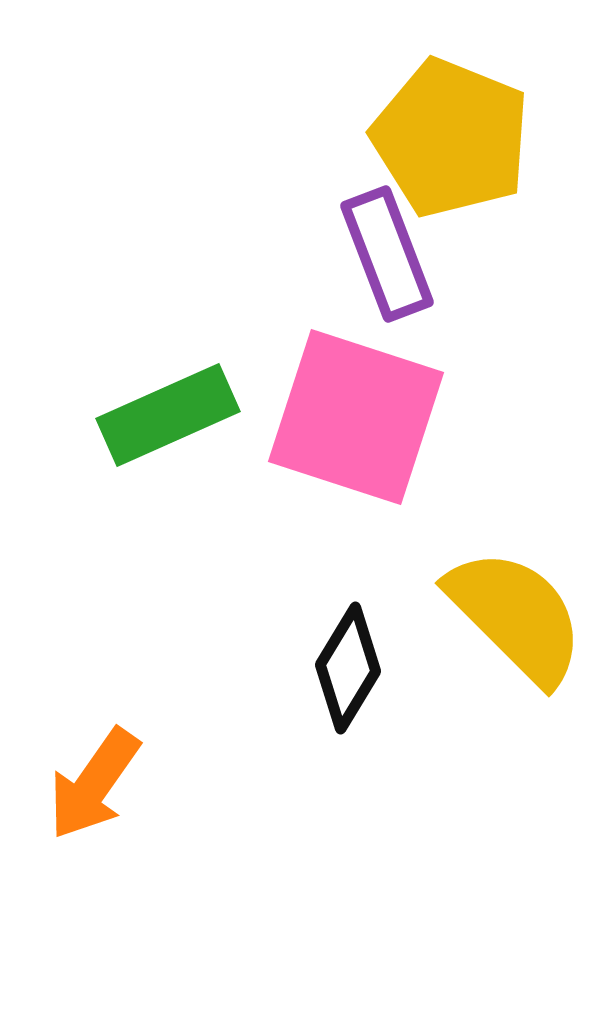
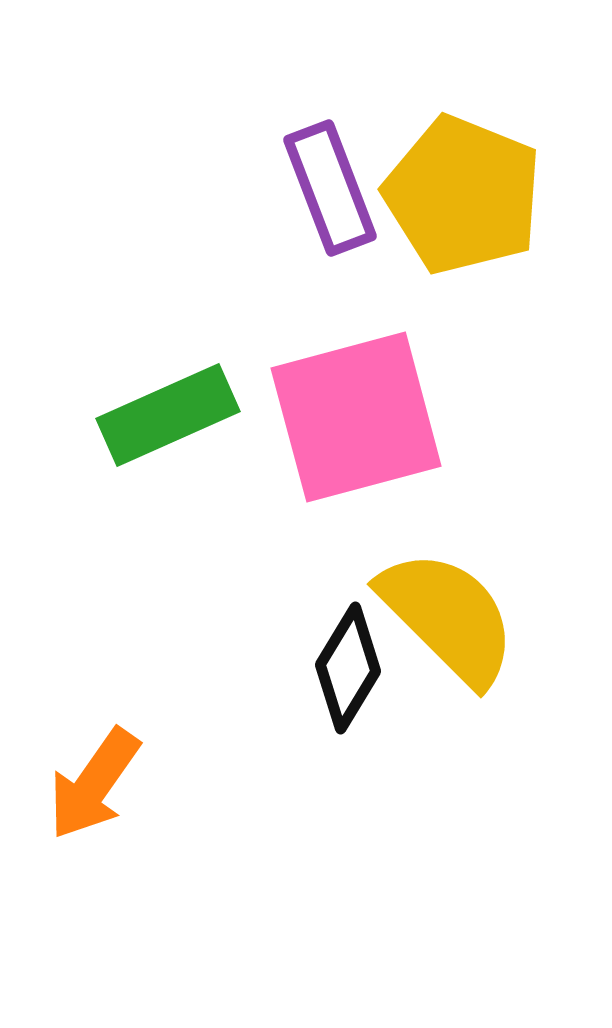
yellow pentagon: moved 12 px right, 57 px down
purple rectangle: moved 57 px left, 66 px up
pink square: rotated 33 degrees counterclockwise
yellow semicircle: moved 68 px left, 1 px down
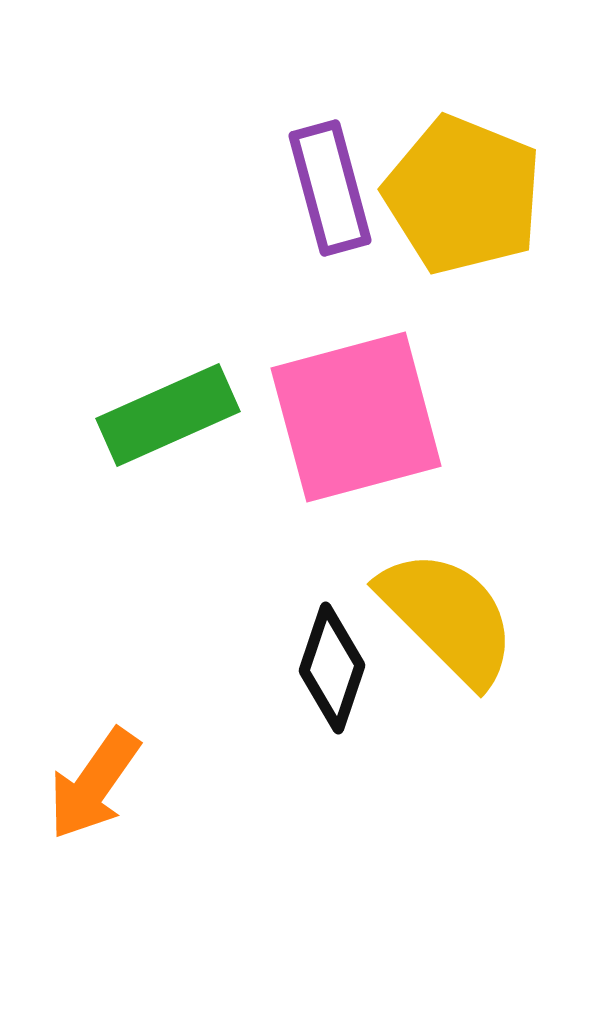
purple rectangle: rotated 6 degrees clockwise
black diamond: moved 16 px left; rotated 13 degrees counterclockwise
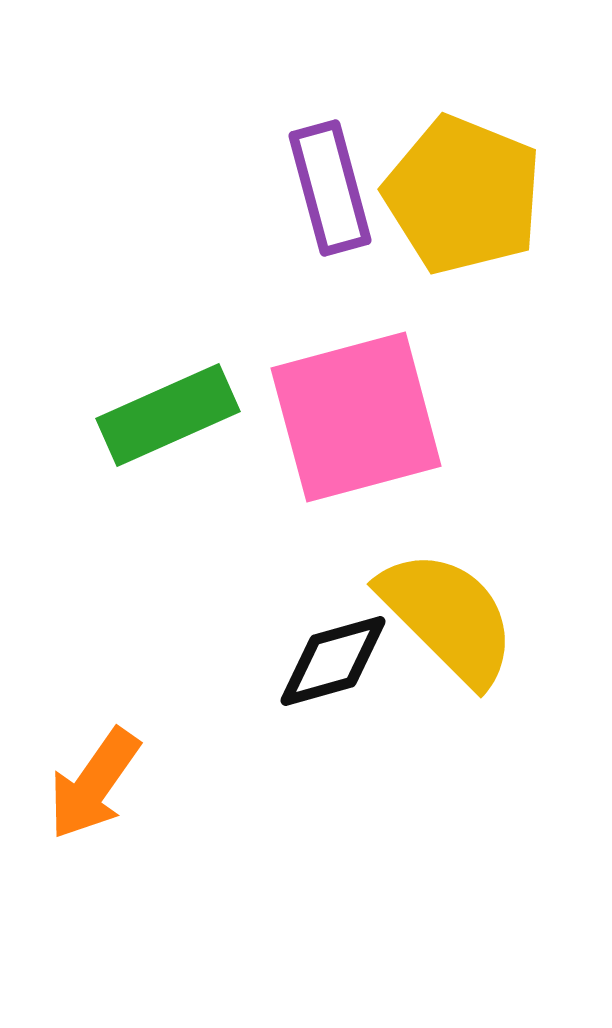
black diamond: moved 1 px right, 7 px up; rotated 56 degrees clockwise
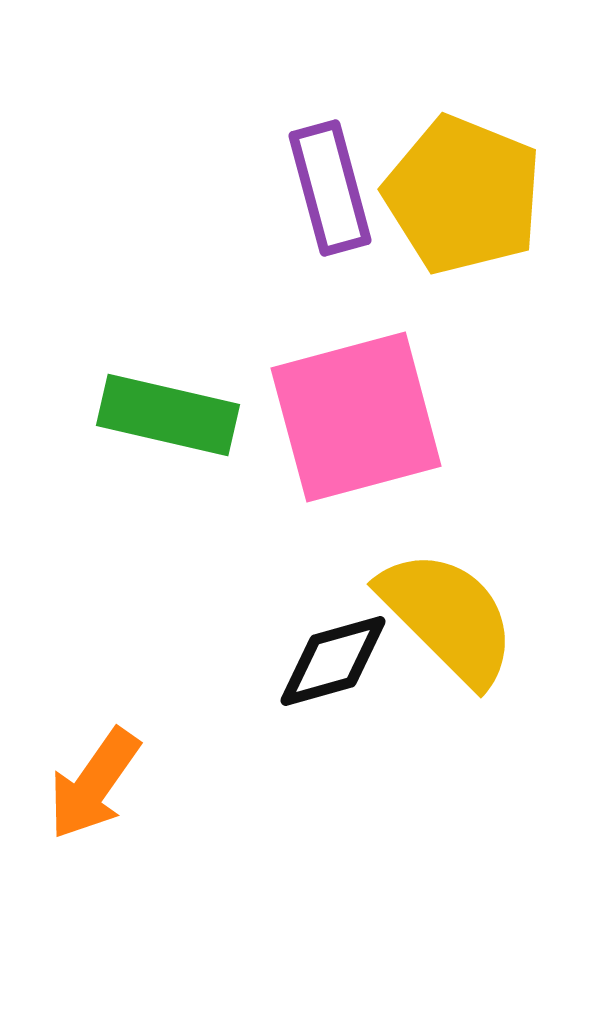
green rectangle: rotated 37 degrees clockwise
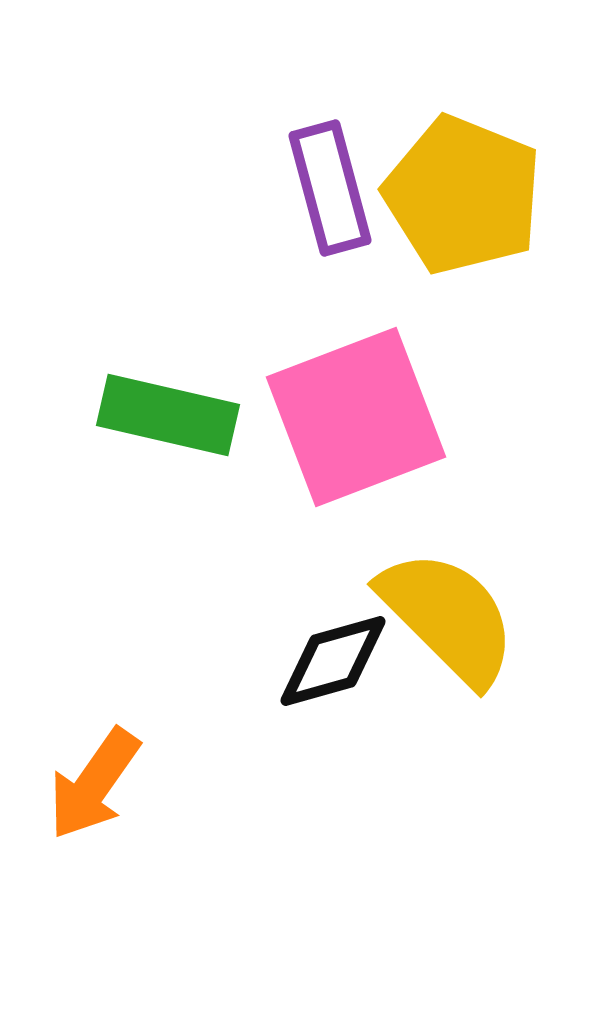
pink square: rotated 6 degrees counterclockwise
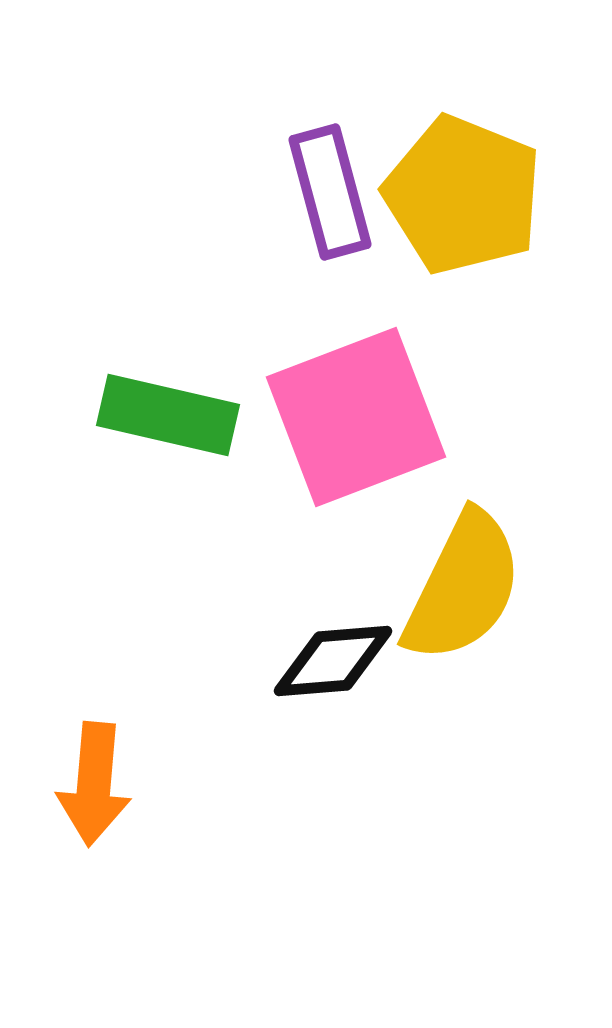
purple rectangle: moved 4 px down
yellow semicircle: moved 15 px right, 30 px up; rotated 71 degrees clockwise
black diamond: rotated 11 degrees clockwise
orange arrow: rotated 30 degrees counterclockwise
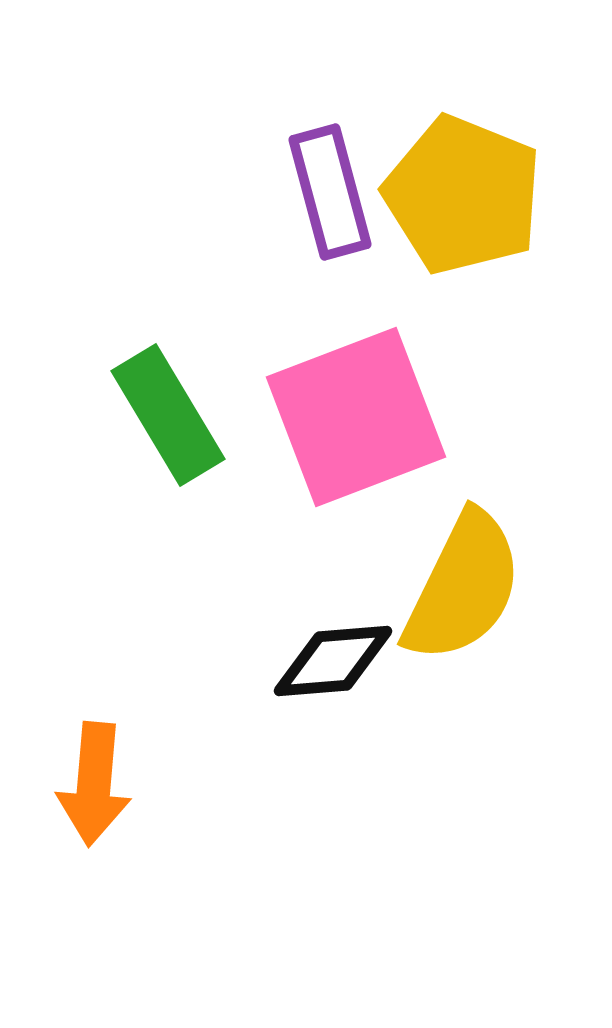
green rectangle: rotated 46 degrees clockwise
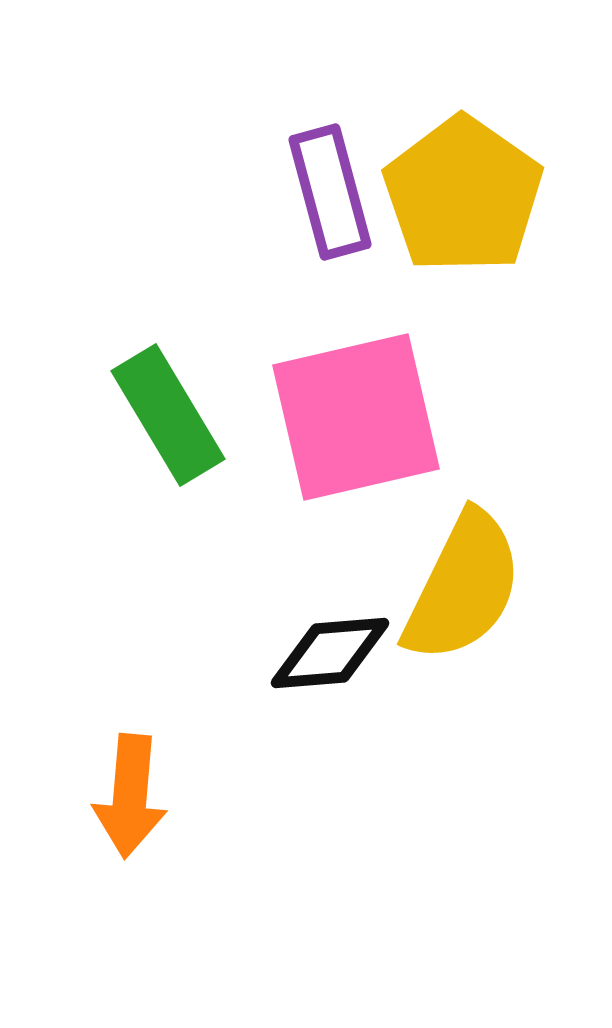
yellow pentagon: rotated 13 degrees clockwise
pink square: rotated 8 degrees clockwise
black diamond: moved 3 px left, 8 px up
orange arrow: moved 36 px right, 12 px down
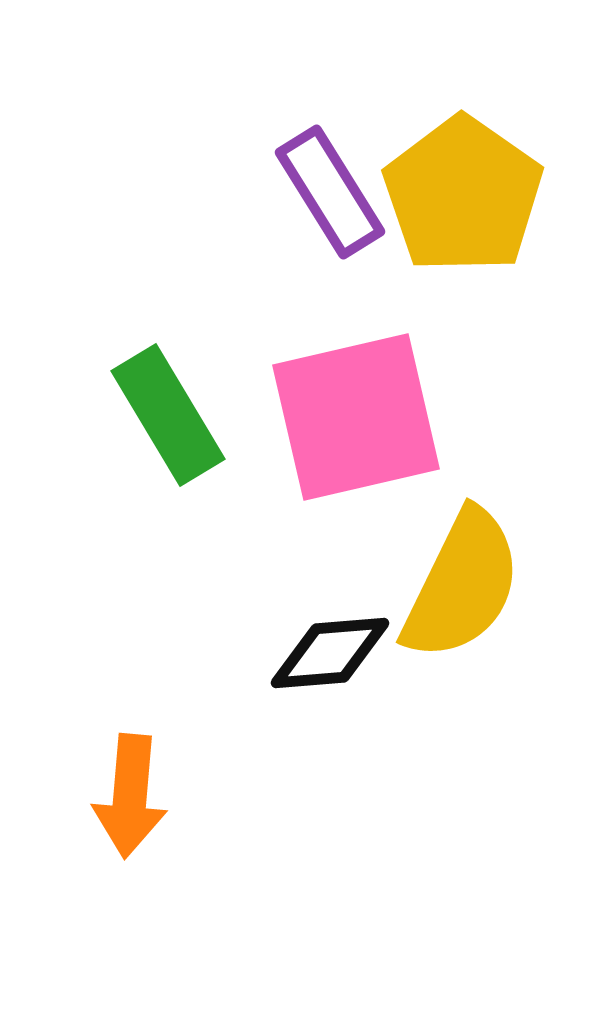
purple rectangle: rotated 17 degrees counterclockwise
yellow semicircle: moved 1 px left, 2 px up
